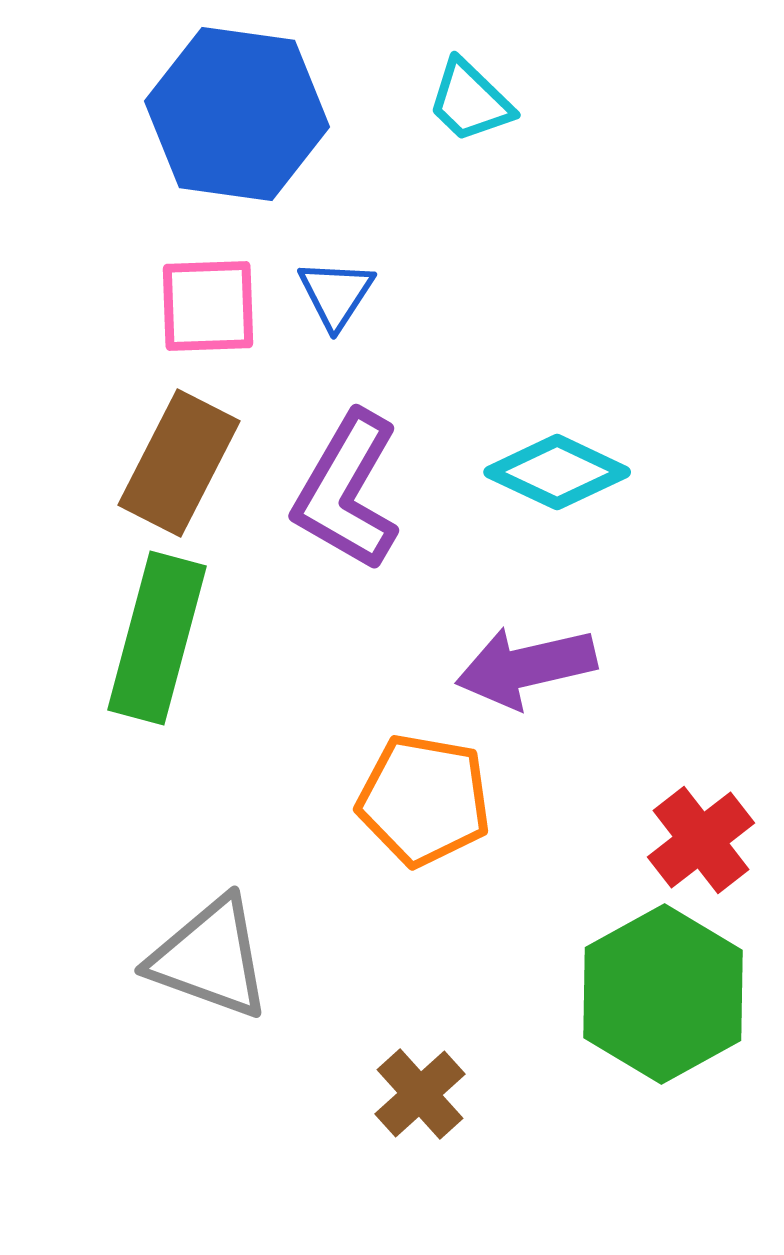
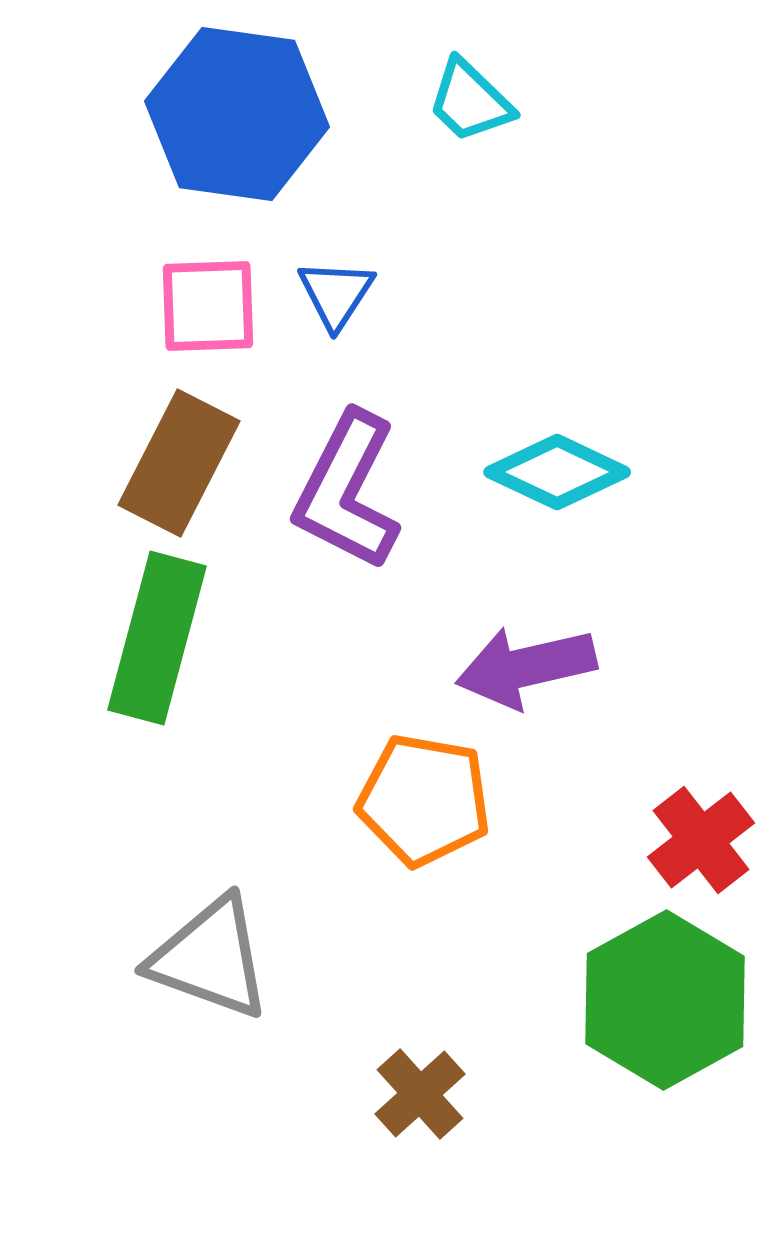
purple L-shape: rotated 3 degrees counterclockwise
green hexagon: moved 2 px right, 6 px down
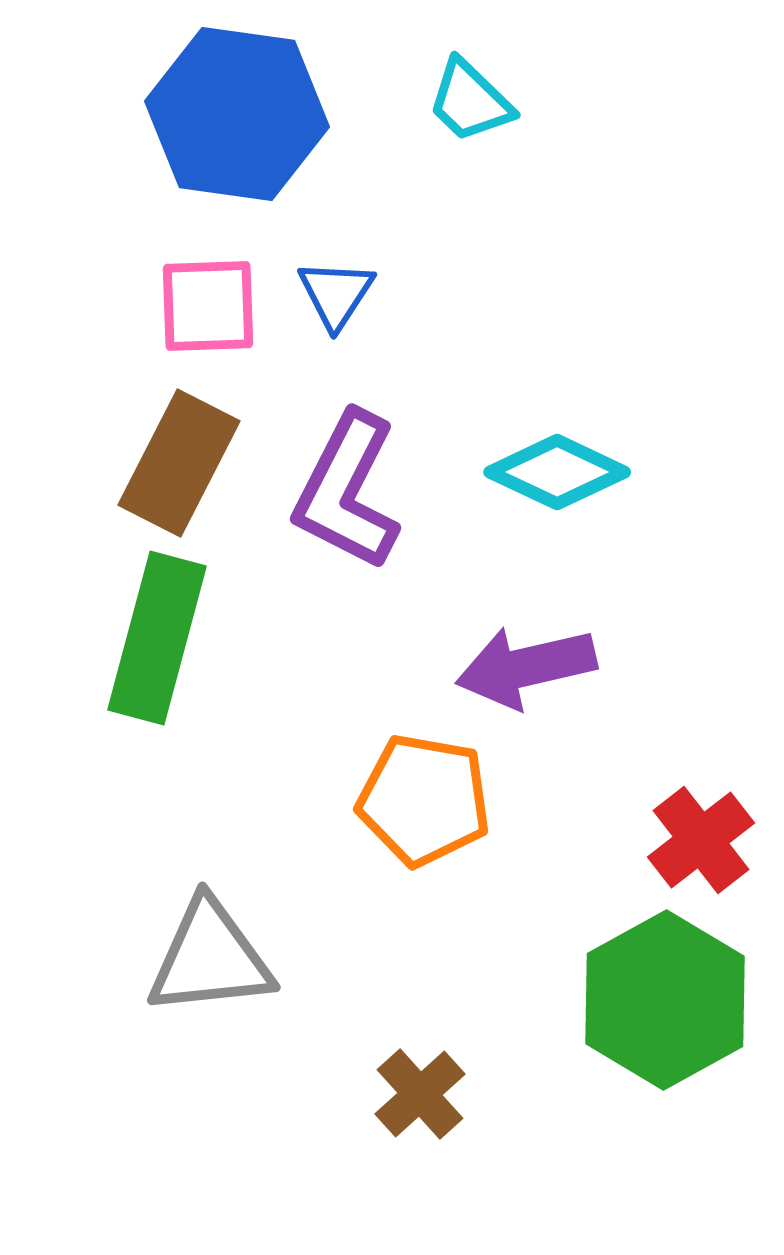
gray triangle: rotated 26 degrees counterclockwise
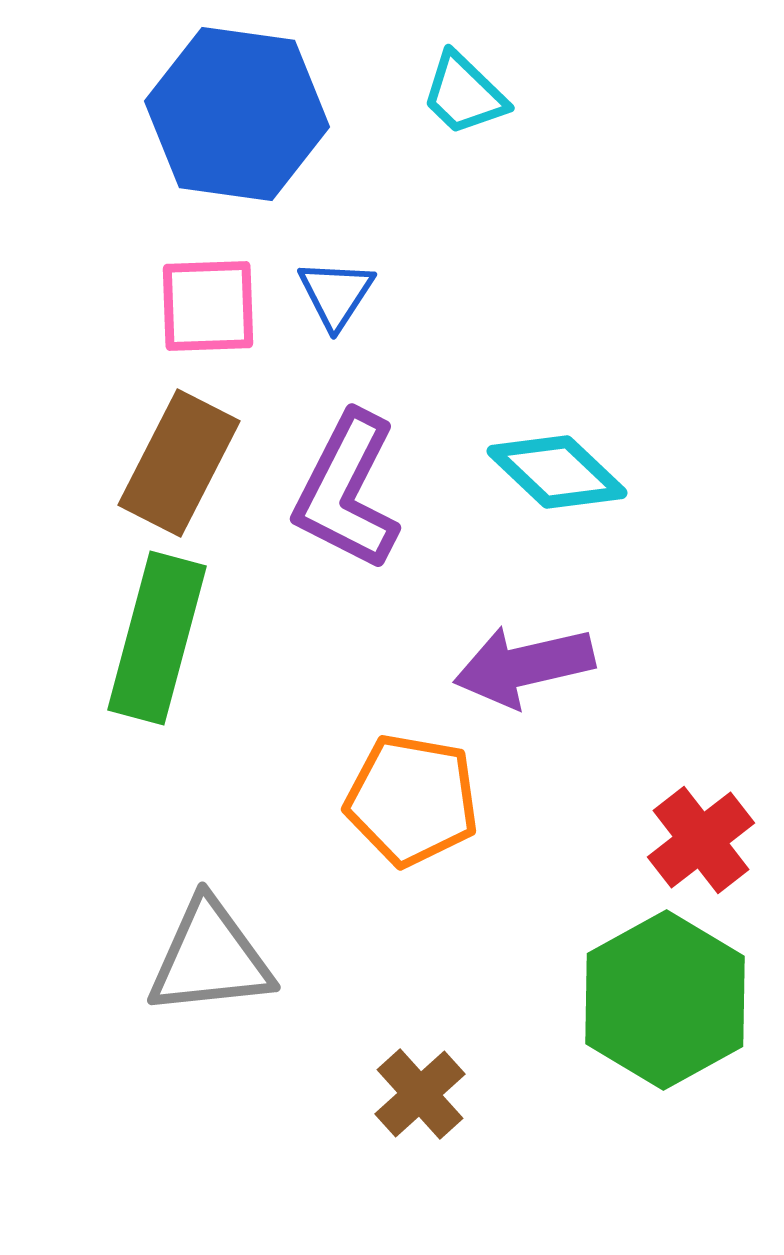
cyan trapezoid: moved 6 px left, 7 px up
cyan diamond: rotated 18 degrees clockwise
purple arrow: moved 2 px left, 1 px up
orange pentagon: moved 12 px left
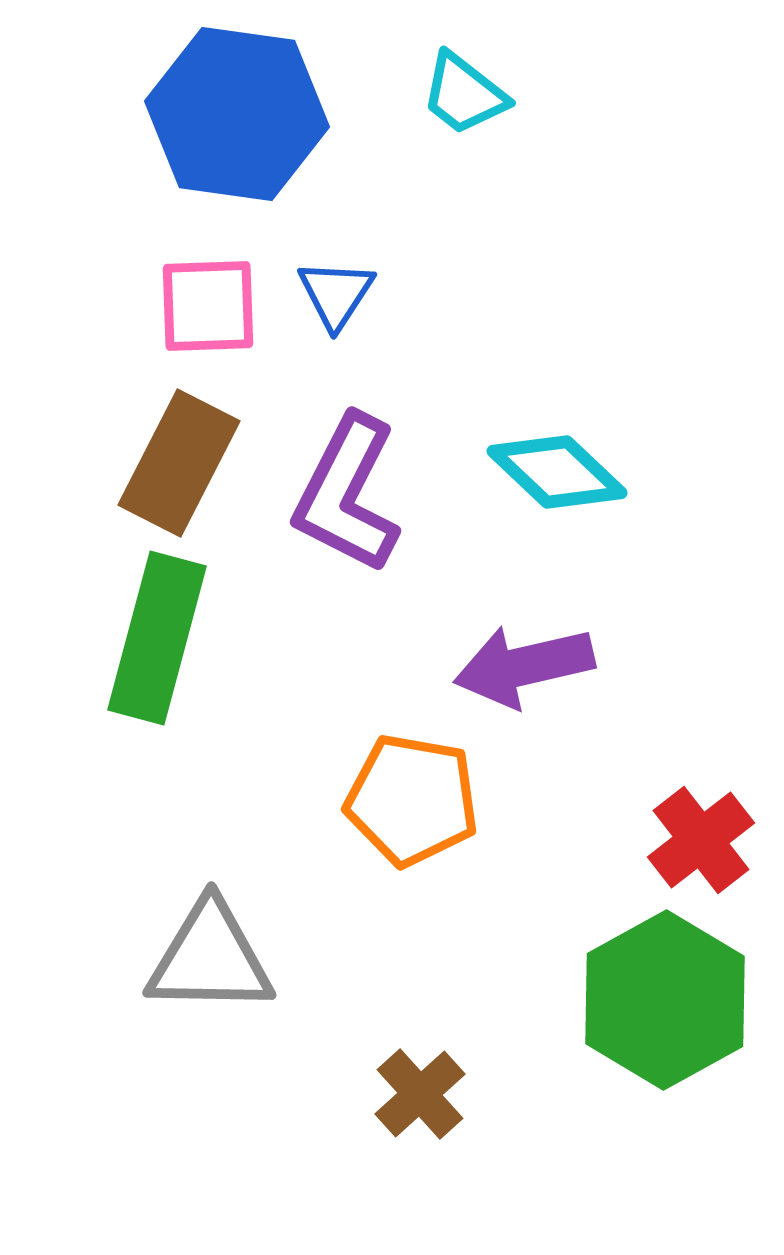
cyan trapezoid: rotated 6 degrees counterclockwise
purple L-shape: moved 3 px down
gray triangle: rotated 7 degrees clockwise
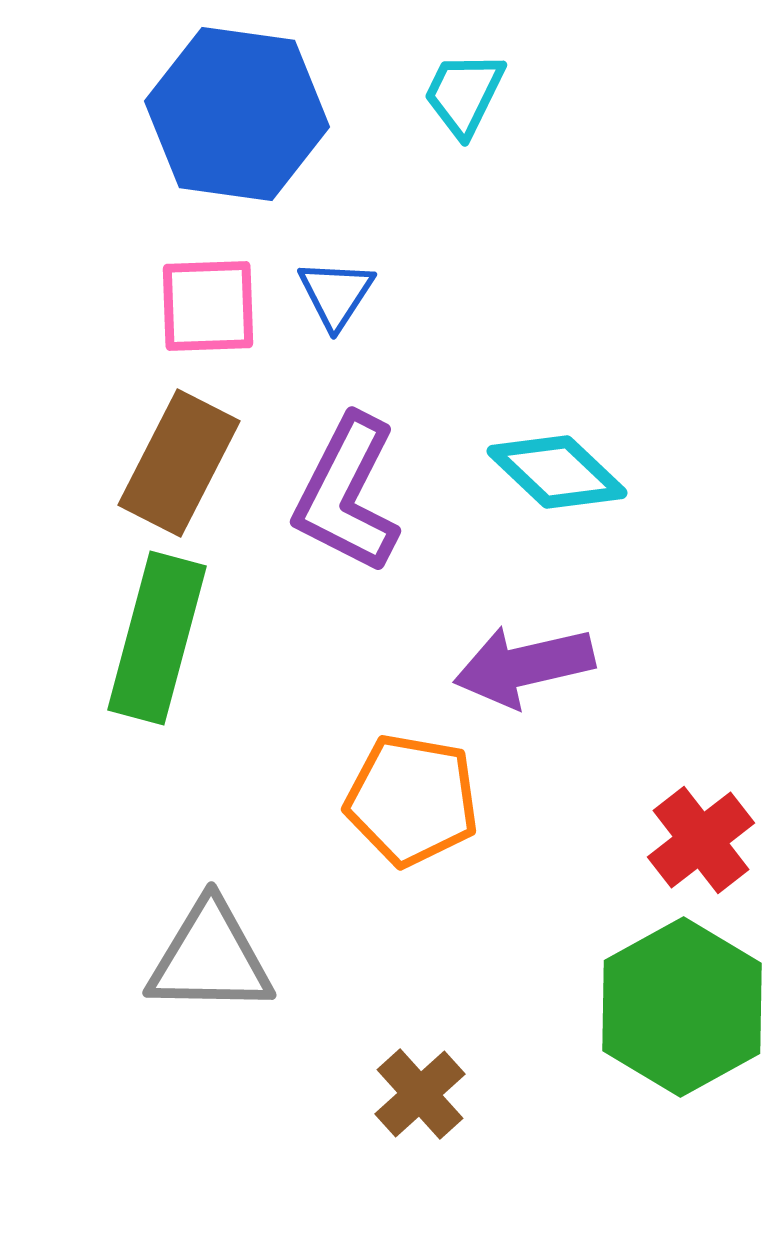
cyan trapezoid: rotated 78 degrees clockwise
green hexagon: moved 17 px right, 7 px down
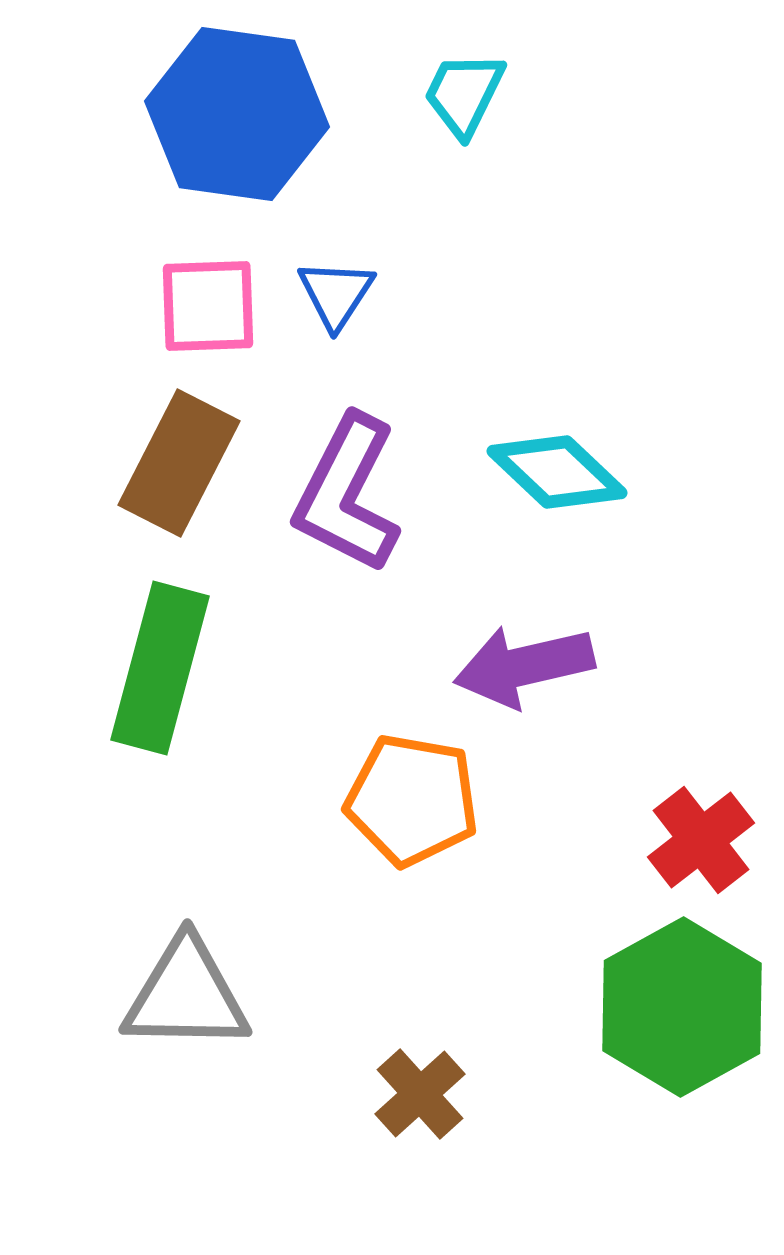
green rectangle: moved 3 px right, 30 px down
gray triangle: moved 24 px left, 37 px down
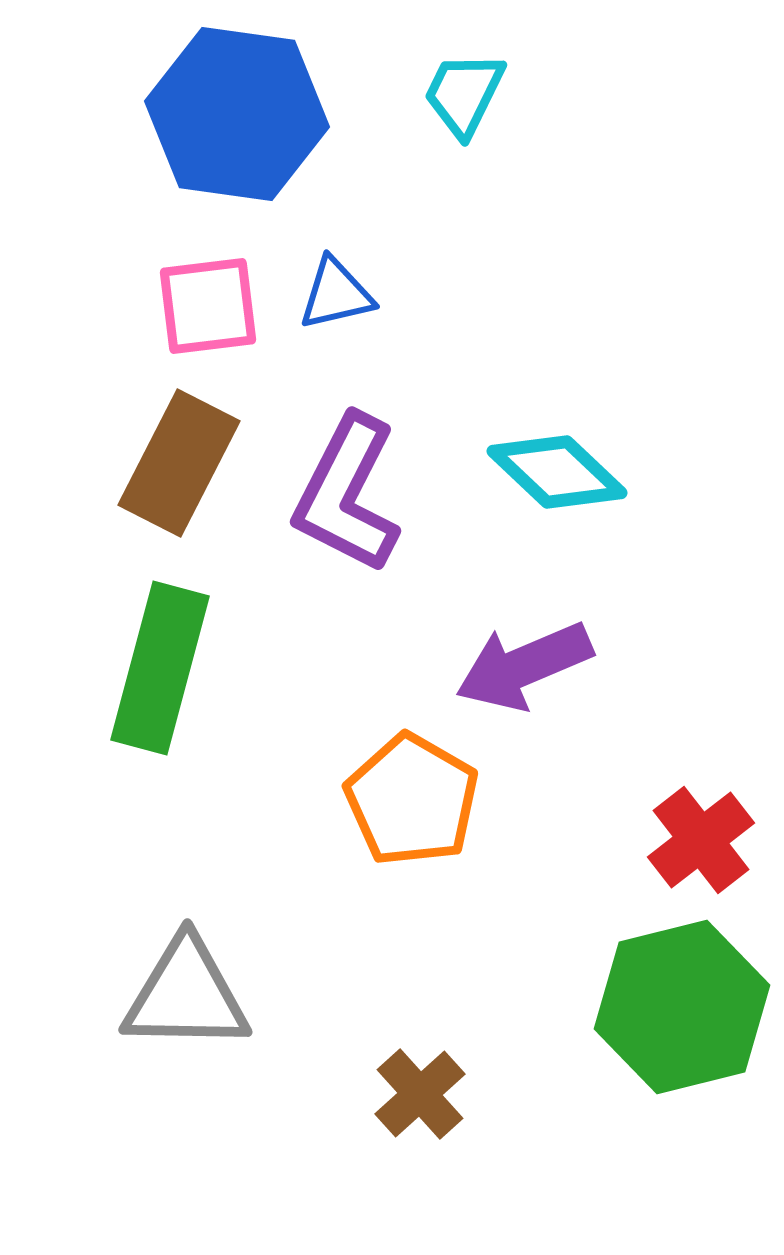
blue triangle: rotated 44 degrees clockwise
pink square: rotated 5 degrees counterclockwise
purple arrow: rotated 10 degrees counterclockwise
orange pentagon: rotated 20 degrees clockwise
green hexagon: rotated 15 degrees clockwise
